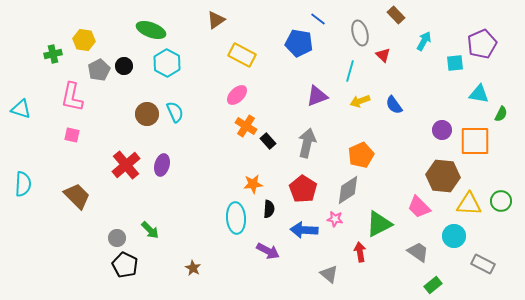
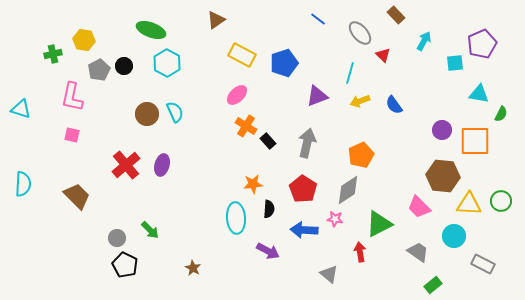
gray ellipse at (360, 33): rotated 25 degrees counterclockwise
blue pentagon at (299, 43): moved 15 px left, 20 px down; rotated 28 degrees counterclockwise
cyan line at (350, 71): moved 2 px down
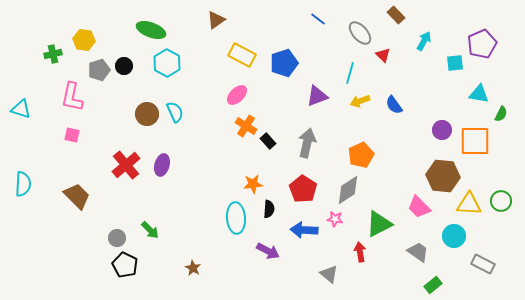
gray pentagon at (99, 70): rotated 10 degrees clockwise
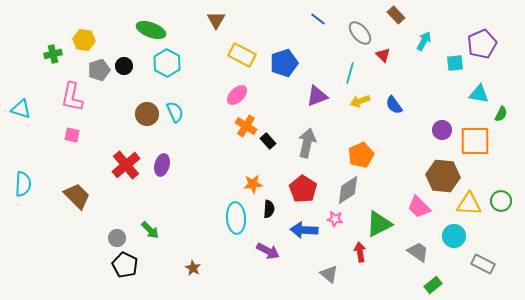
brown triangle at (216, 20): rotated 24 degrees counterclockwise
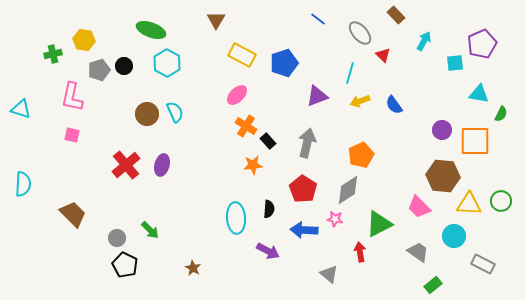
orange star at (253, 184): moved 19 px up
brown trapezoid at (77, 196): moved 4 px left, 18 px down
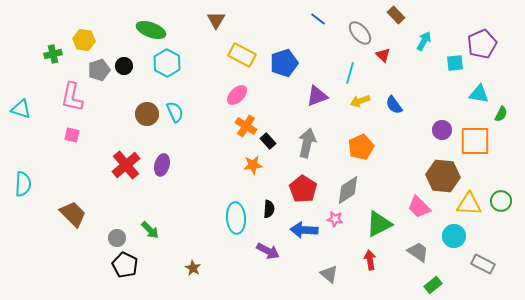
orange pentagon at (361, 155): moved 8 px up
red arrow at (360, 252): moved 10 px right, 8 px down
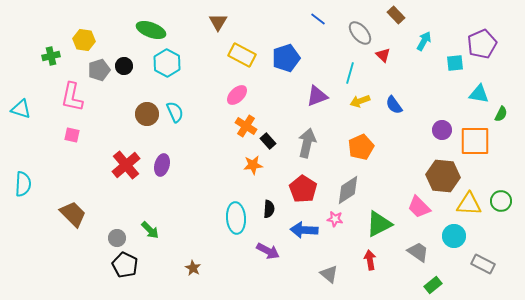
brown triangle at (216, 20): moved 2 px right, 2 px down
green cross at (53, 54): moved 2 px left, 2 px down
blue pentagon at (284, 63): moved 2 px right, 5 px up
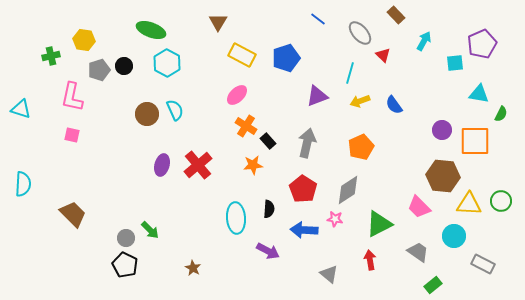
cyan semicircle at (175, 112): moved 2 px up
red cross at (126, 165): moved 72 px right
gray circle at (117, 238): moved 9 px right
